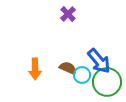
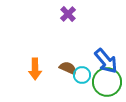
blue arrow: moved 7 px right
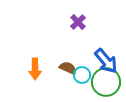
purple cross: moved 10 px right, 8 px down
green circle: moved 1 px left
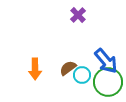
purple cross: moved 7 px up
brown semicircle: rotated 60 degrees counterclockwise
green circle: moved 2 px right
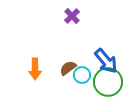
purple cross: moved 6 px left, 1 px down
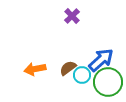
blue arrow: moved 5 px left, 1 px up; rotated 92 degrees counterclockwise
orange arrow: rotated 80 degrees clockwise
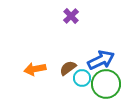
purple cross: moved 1 px left
blue arrow: rotated 16 degrees clockwise
cyan circle: moved 3 px down
green circle: moved 2 px left, 2 px down
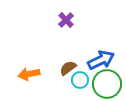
purple cross: moved 5 px left, 4 px down
orange arrow: moved 6 px left, 5 px down
cyan circle: moved 2 px left, 2 px down
green circle: moved 1 px right
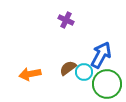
purple cross: rotated 21 degrees counterclockwise
blue arrow: moved 5 px up; rotated 36 degrees counterclockwise
orange arrow: moved 1 px right
cyan circle: moved 4 px right, 8 px up
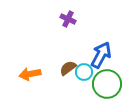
purple cross: moved 2 px right, 1 px up
